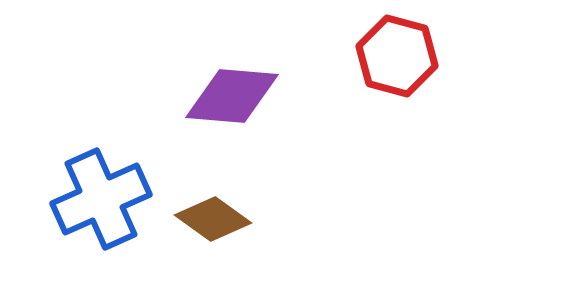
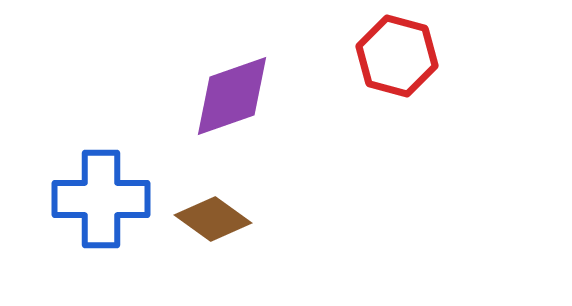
purple diamond: rotated 24 degrees counterclockwise
blue cross: rotated 24 degrees clockwise
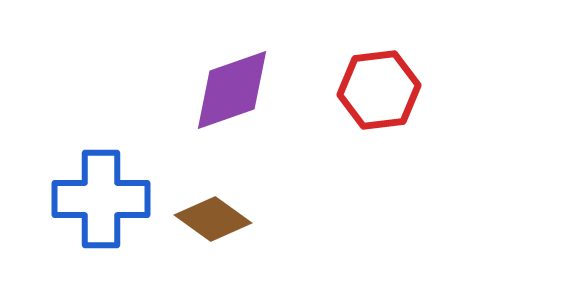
red hexagon: moved 18 px left, 34 px down; rotated 22 degrees counterclockwise
purple diamond: moved 6 px up
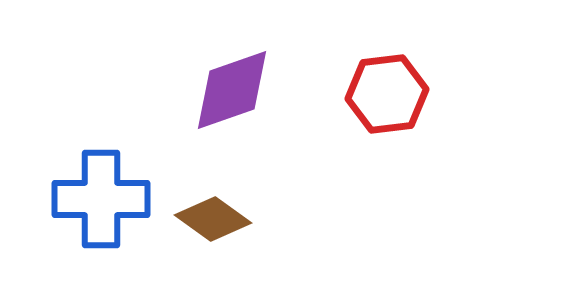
red hexagon: moved 8 px right, 4 px down
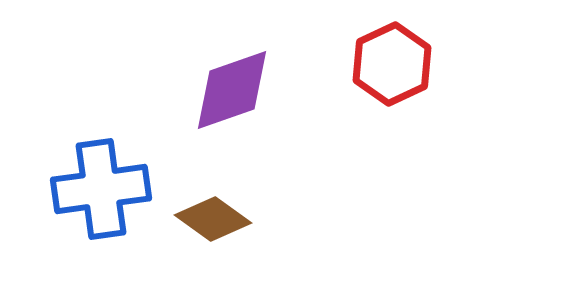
red hexagon: moved 5 px right, 30 px up; rotated 18 degrees counterclockwise
blue cross: moved 10 px up; rotated 8 degrees counterclockwise
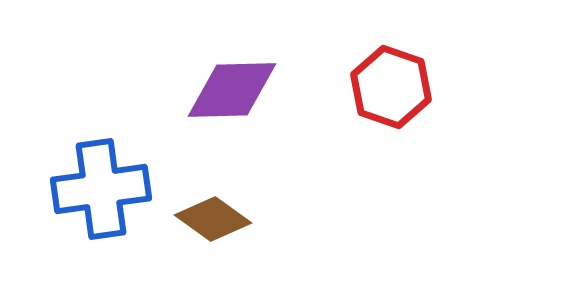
red hexagon: moved 1 px left, 23 px down; rotated 16 degrees counterclockwise
purple diamond: rotated 18 degrees clockwise
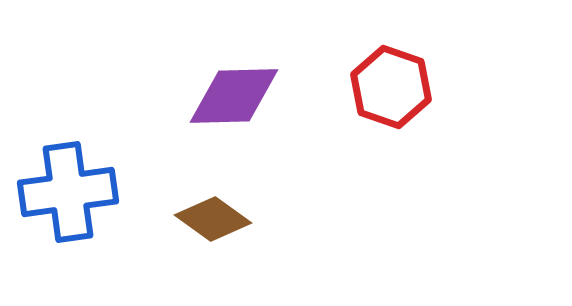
purple diamond: moved 2 px right, 6 px down
blue cross: moved 33 px left, 3 px down
